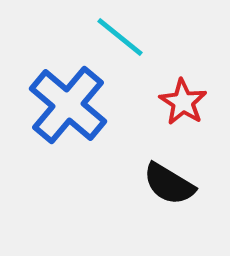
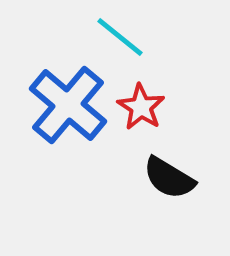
red star: moved 42 px left, 5 px down
black semicircle: moved 6 px up
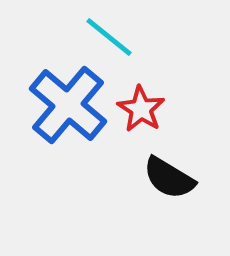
cyan line: moved 11 px left
red star: moved 2 px down
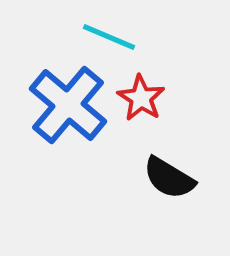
cyan line: rotated 16 degrees counterclockwise
red star: moved 11 px up
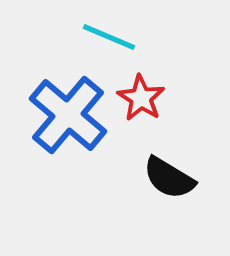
blue cross: moved 10 px down
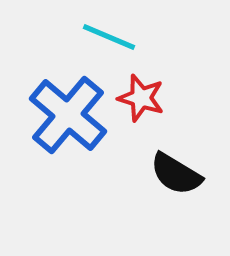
red star: rotated 15 degrees counterclockwise
black semicircle: moved 7 px right, 4 px up
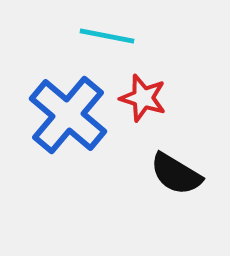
cyan line: moved 2 px left, 1 px up; rotated 12 degrees counterclockwise
red star: moved 2 px right
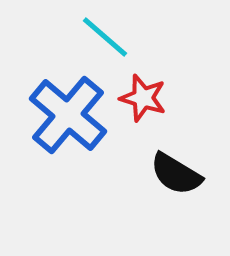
cyan line: moved 2 px left, 1 px down; rotated 30 degrees clockwise
